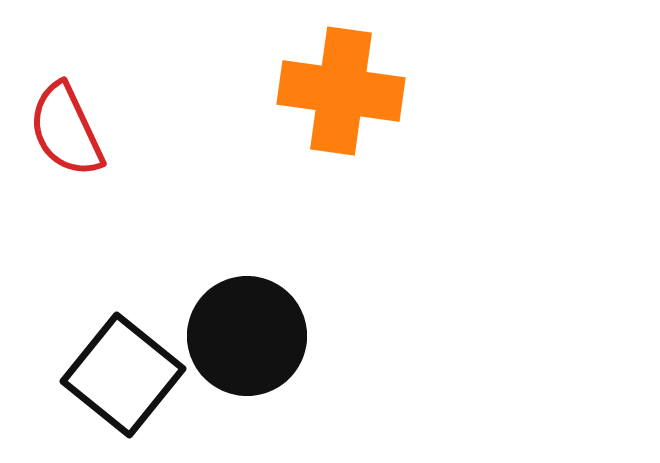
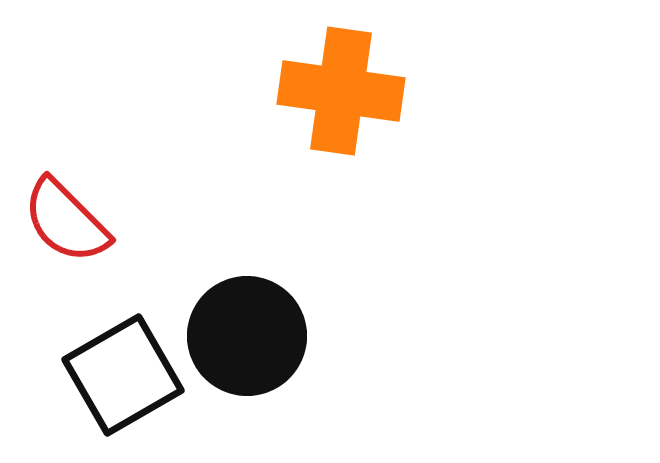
red semicircle: moved 91 px down; rotated 20 degrees counterclockwise
black square: rotated 21 degrees clockwise
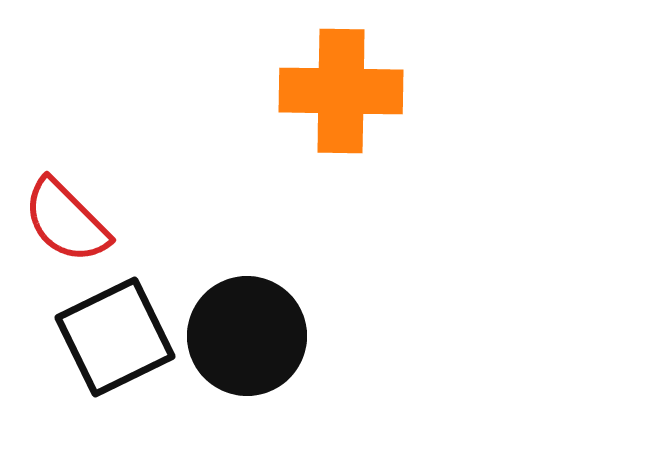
orange cross: rotated 7 degrees counterclockwise
black square: moved 8 px left, 38 px up; rotated 4 degrees clockwise
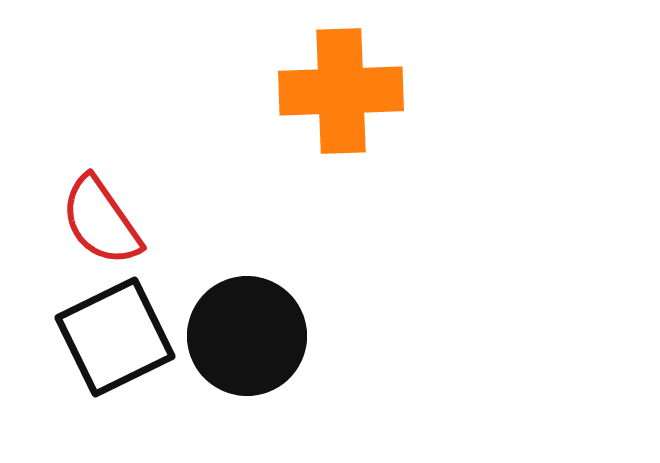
orange cross: rotated 3 degrees counterclockwise
red semicircle: moved 35 px right; rotated 10 degrees clockwise
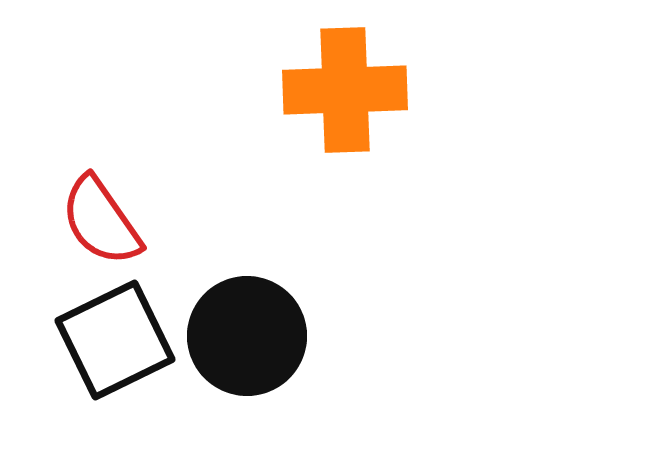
orange cross: moved 4 px right, 1 px up
black square: moved 3 px down
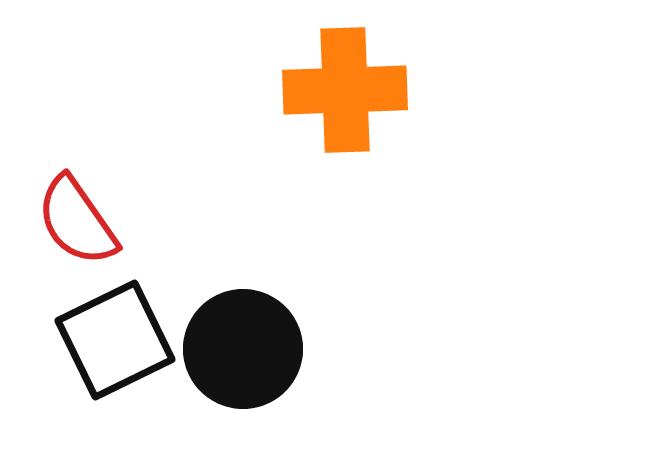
red semicircle: moved 24 px left
black circle: moved 4 px left, 13 px down
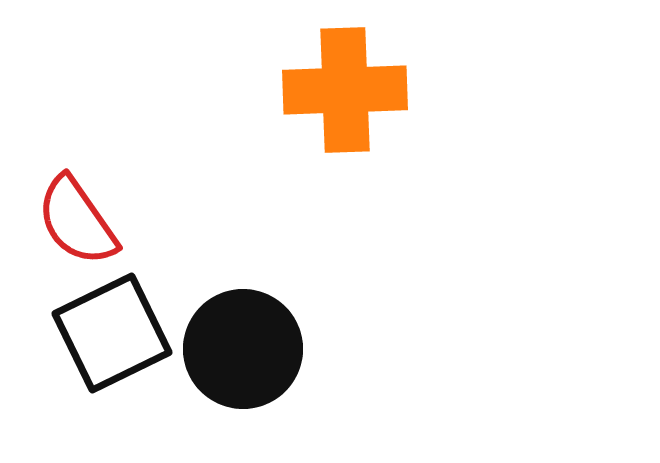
black square: moved 3 px left, 7 px up
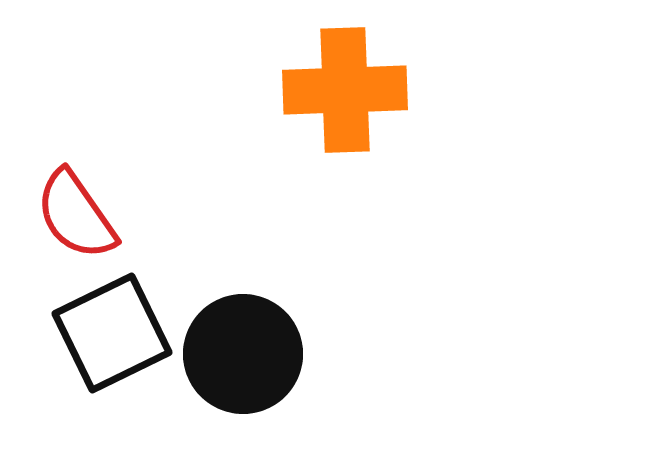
red semicircle: moved 1 px left, 6 px up
black circle: moved 5 px down
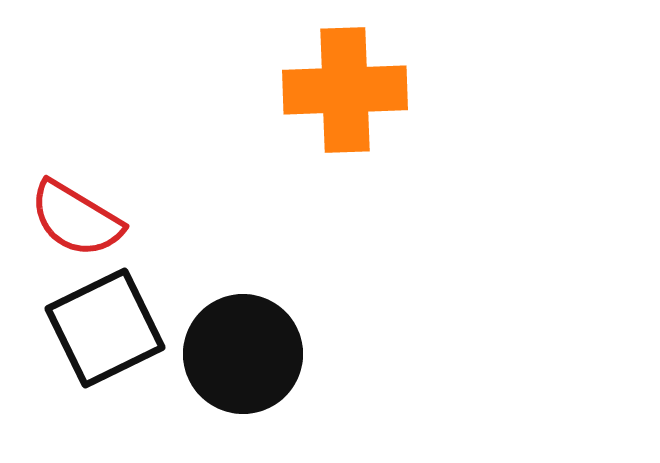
red semicircle: moved 4 px down; rotated 24 degrees counterclockwise
black square: moved 7 px left, 5 px up
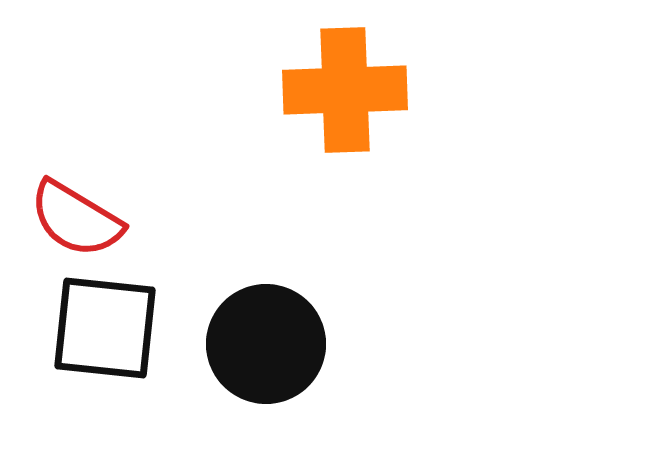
black square: rotated 32 degrees clockwise
black circle: moved 23 px right, 10 px up
